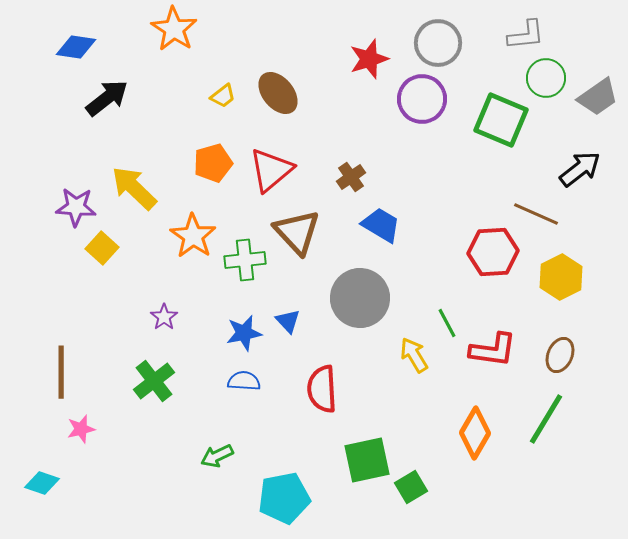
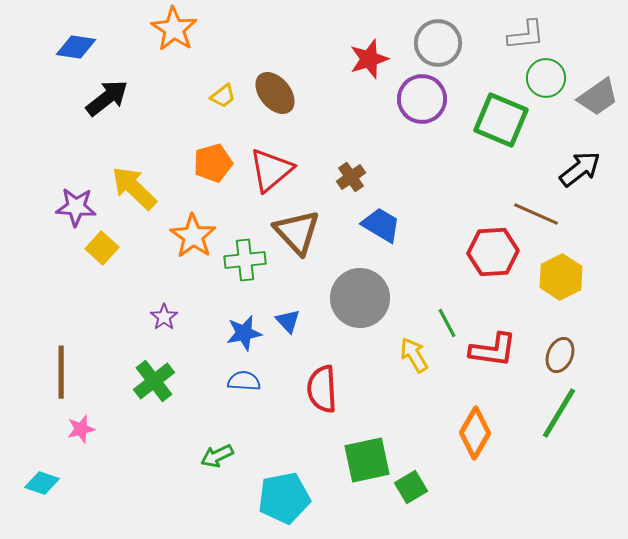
brown ellipse at (278, 93): moved 3 px left
green line at (546, 419): moved 13 px right, 6 px up
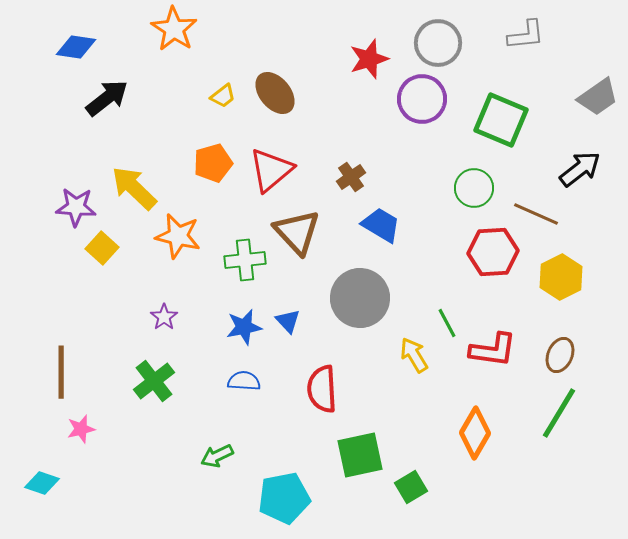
green circle at (546, 78): moved 72 px left, 110 px down
orange star at (193, 236): moved 15 px left; rotated 21 degrees counterclockwise
blue star at (244, 333): moved 6 px up
green square at (367, 460): moved 7 px left, 5 px up
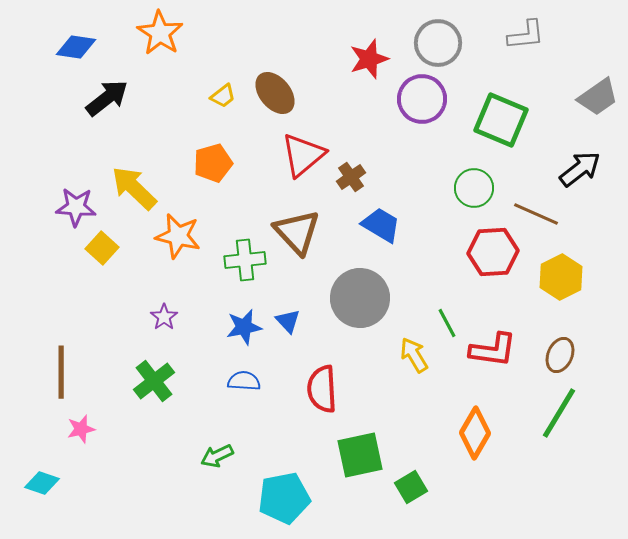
orange star at (174, 29): moved 14 px left, 4 px down
red triangle at (271, 170): moved 32 px right, 15 px up
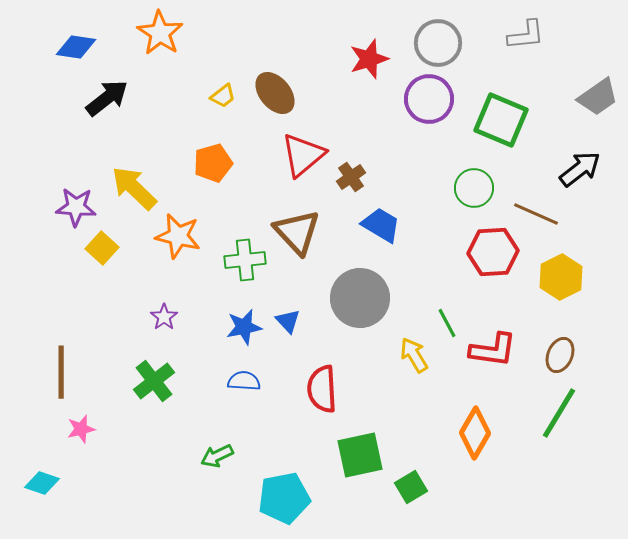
purple circle at (422, 99): moved 7 px right
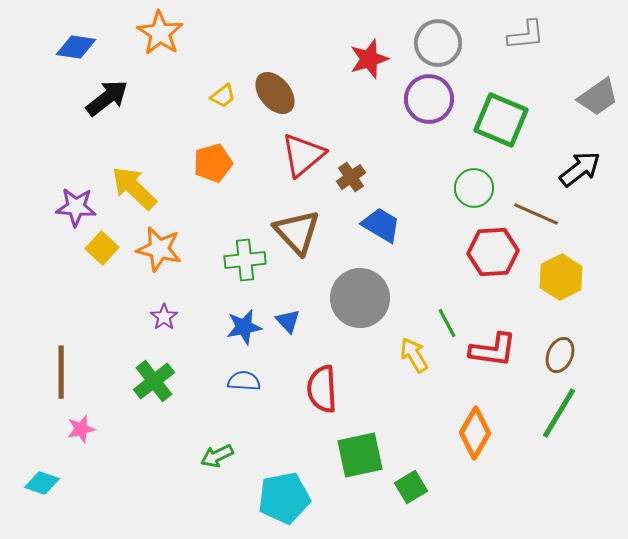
orange star at (178, 236): moved 19 px left, 13 px down
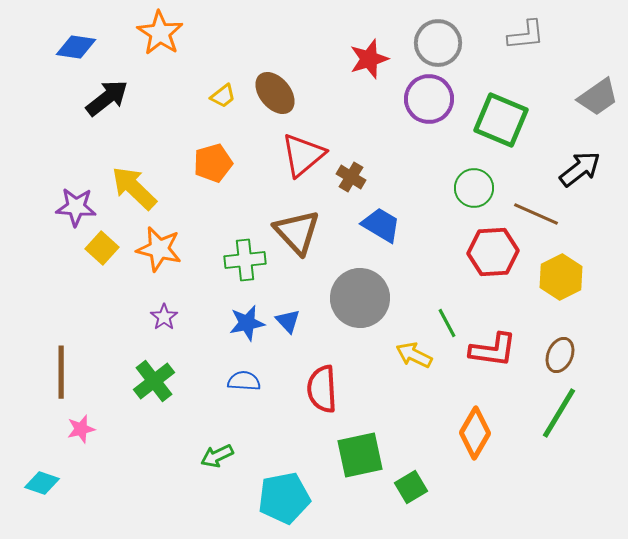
brown cross at (351, 177): rotated 24 degrees counterclockwise
blue star at (244, 327): moved 3 px right, 4 px up
yellow arrow at (414, 355): rotated 33 degrees counterclockwise
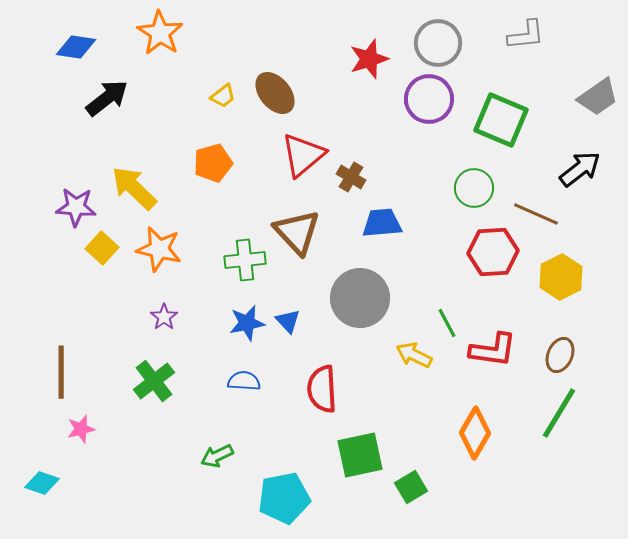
blue trapezoid at (381, 225): moved 1 px right, 2 px up; rotated 36 degrees counterclockwise
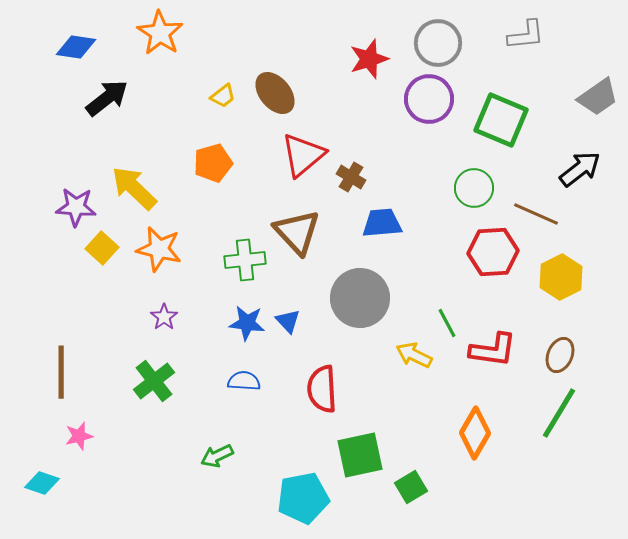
blue star at (247, 323): rotated 18 degrees clockwise
pink star at (81, 429): moved 2 px left, 7 px down
cyan pentagon at (284, 498): moved 19 px right
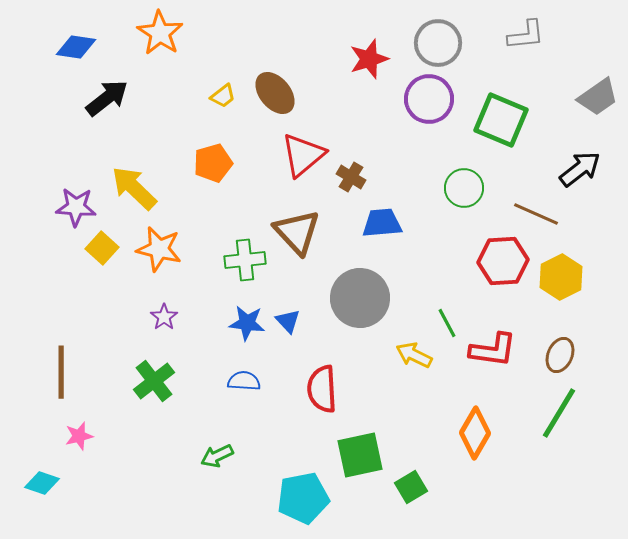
green circle at (474, 188): moved 10 px left
red hexagon at (493, 252): moved 10 px right, 9 px down
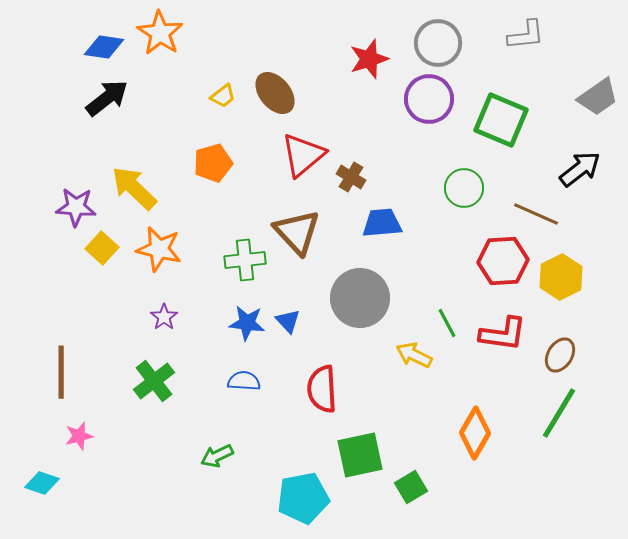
blue diamond at (76, 47): moved 28 px right
red L-shape at (493, 350): moved 10 px right, 16 px up
brown ellipse at (560, 355): rotated 8 degrees clockwise
